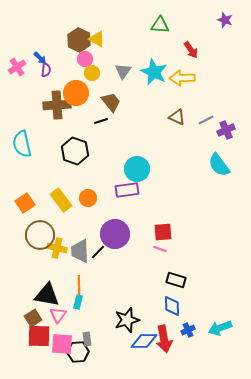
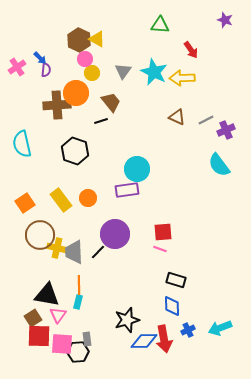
gray trapezoid at (80, 251): moved 6 px left, 1 px down
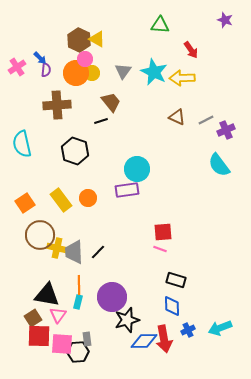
orange circle at (76, 93): moved 20 px up
purple circle at (115, 234): moved 3 px left, 63 px down
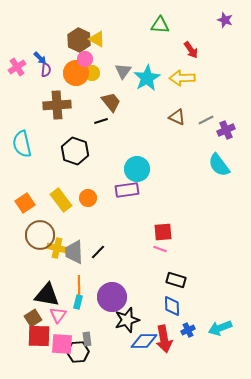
cyan star at (154, 72): moved 7 px left, 6 px down; rotated 16 degrees clockwise
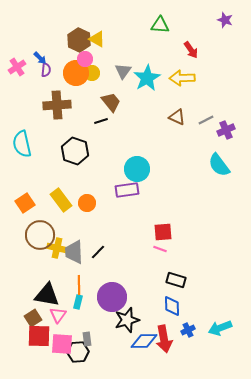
orange circle at (88, 198): moved 1 px left, 5 px down
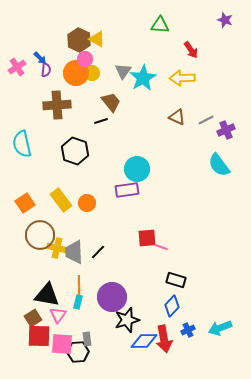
cyan star at (147, 78): moved 4 px left
red square at (163, 232): moved 16 px left, 6 px down
pink line at (160, 249): moved 1 px right, 2 px up
blue diamond at (172, 306): rotated 45 degrees clockwise
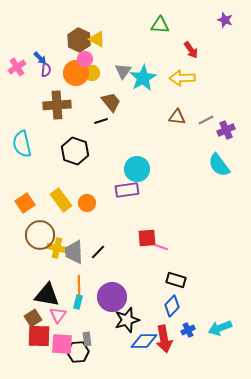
brown triangle at (177, 117): rotated 18 degrees counterclockwise
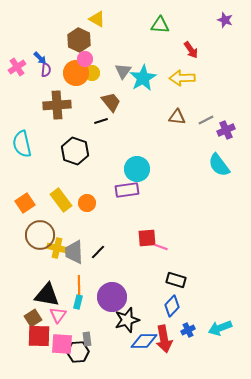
yellow triangle at (97, 39): moved 20 px up
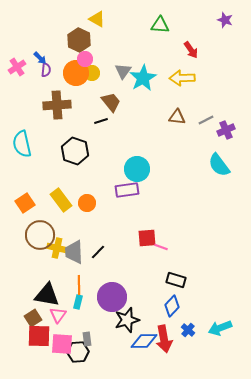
blue cross at (188, 330): rotated 24 degrees counterclockwise
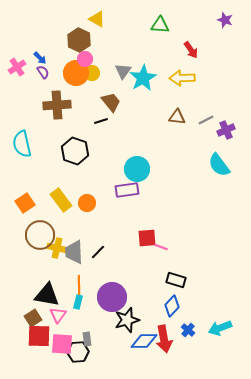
purple semicircle at (46, 70): moved 3 px left, 2 px down; rotated 40 degrees counterclockwise
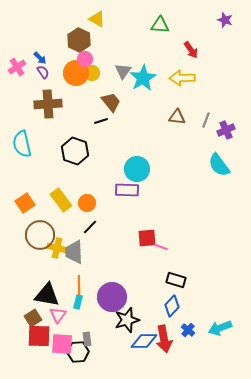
brown cross at (57, 105): moved 9 px left, 1 px up
gray line at (206, 120): rotated 42 degrees counterclockwise
purple rectangle at (127, 190): rotated 10 degrees clockwise
black line at (98, 252): moved 8 px left, 25 px up
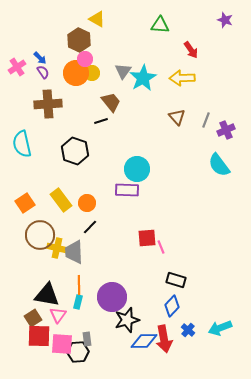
brown triangle at (177, 117): rotated 42 degrees clockwise
pink line at (161, 247): rotated 48 degrees clockwise
